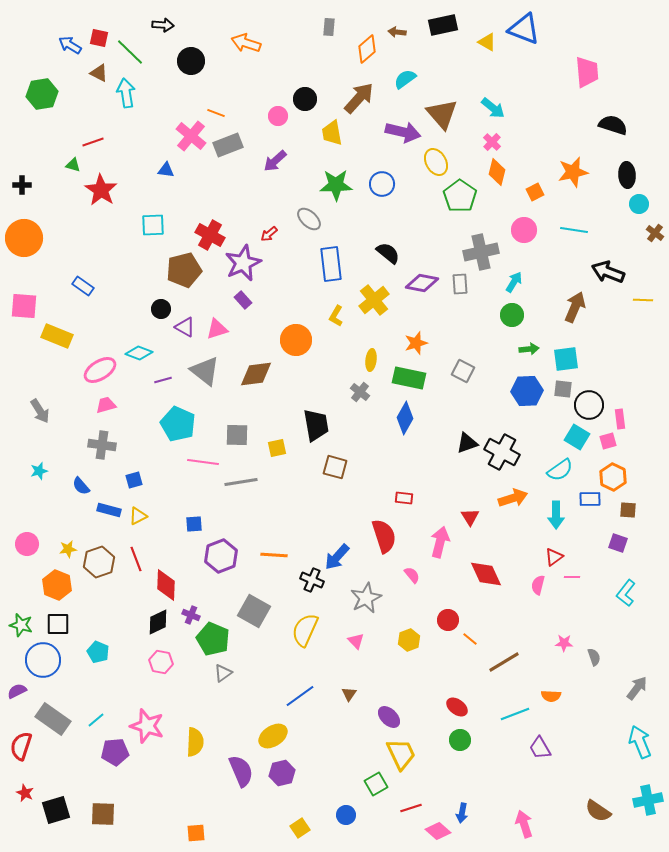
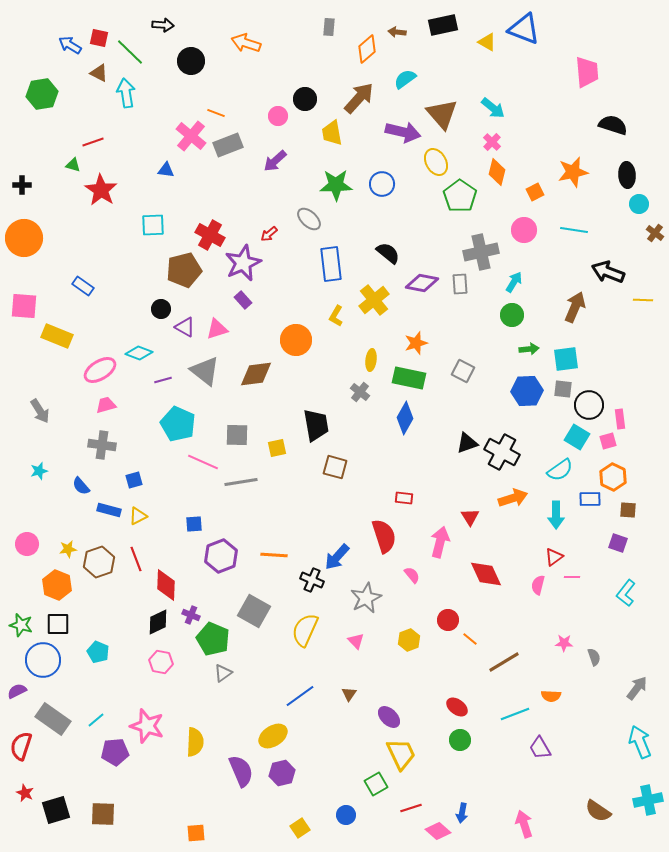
pink line at (203, 462): rotated 16 degrees clockwise
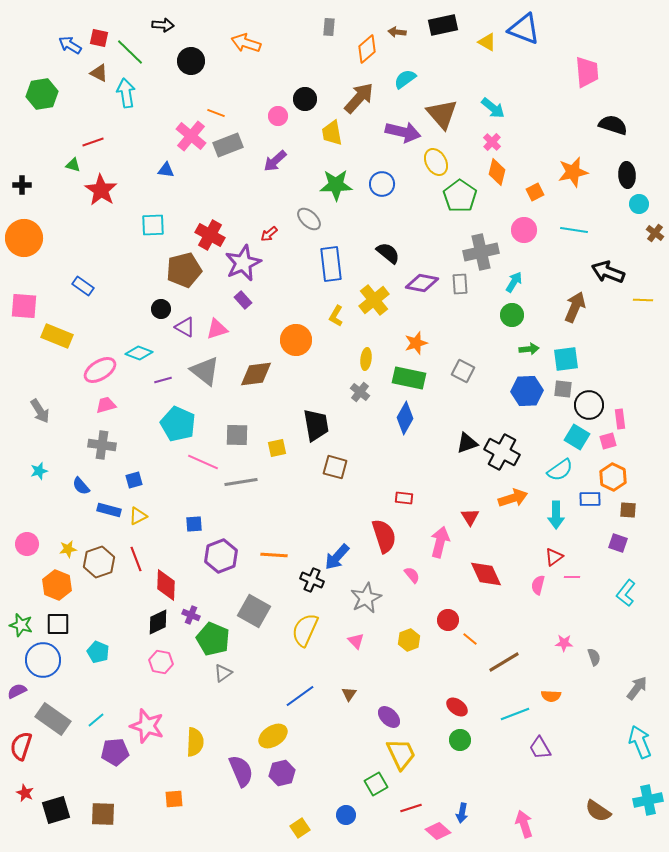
yellow ellipse at (371, 360): moved 5 px left, 1 px up
orange square at (196, 833): moved 22 px left, 34 px up
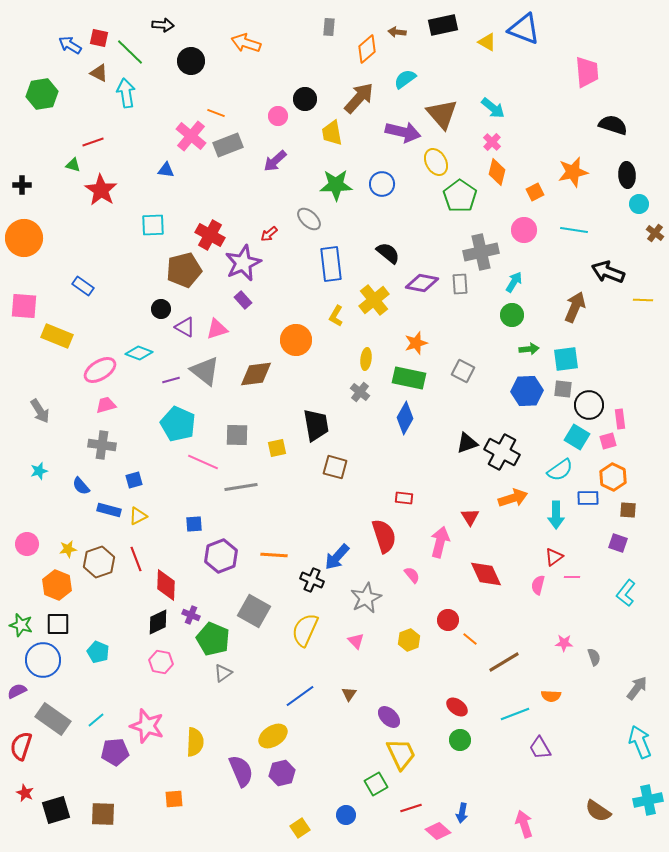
purple line at (163, 380): moved 8 px right
gray line at (241, 482): moved 5 px down
blue rectangle at (590, 499): moved 2 px left, 1 px up
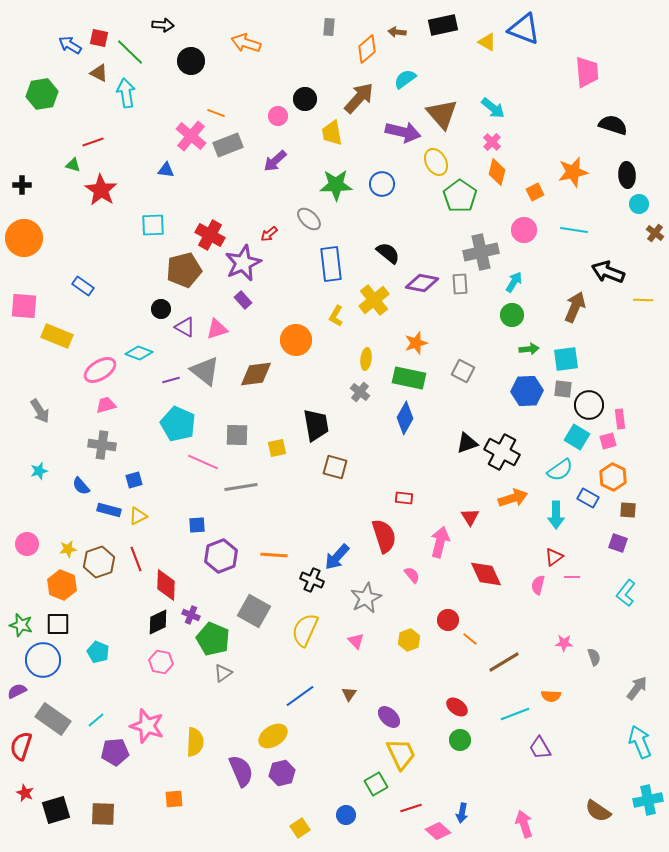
blue rectangle at (588, 498): rotated 30 degrees clockwise
blue square at (194, 524): moved 3 px right, 1 px down
orange hexagon at (57, 585): moved 5 px right
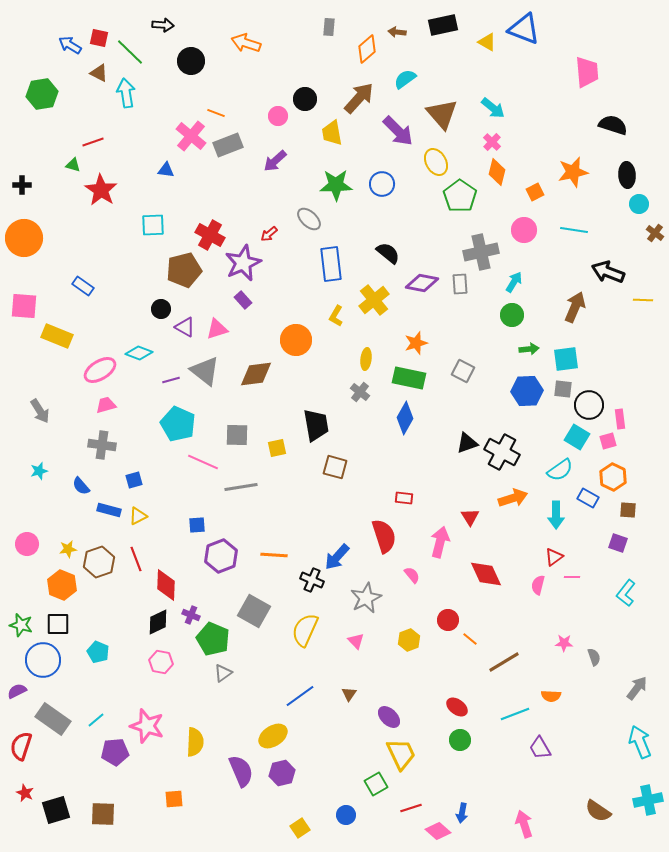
purple arrow at (403, 132): moved 5 px left, 1 px up; rotated 32 degrees clockwise
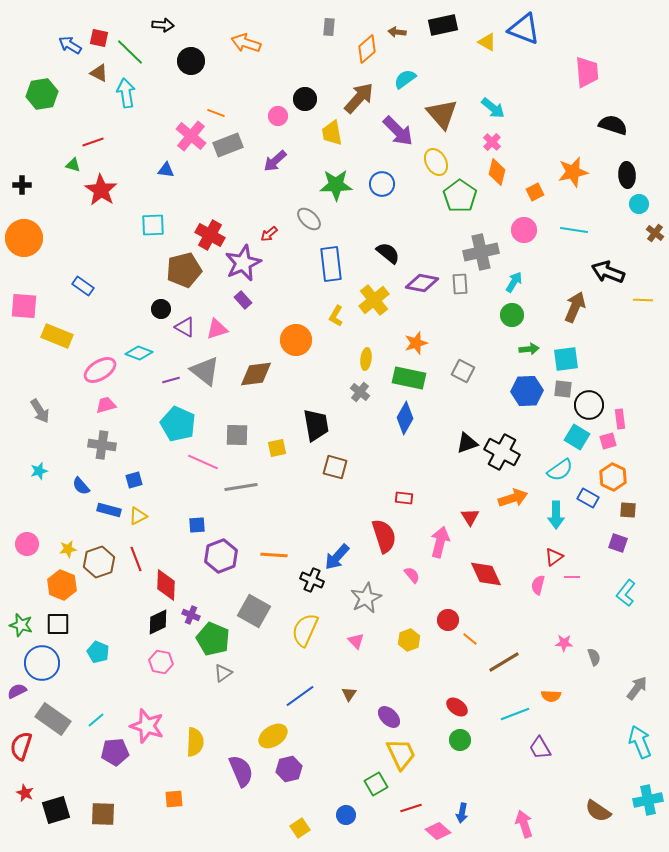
blue circle at (43, 660): moved 1 px left, 3 px down
purple hexagon at (282, 773): moved 7 px right, 4 px up
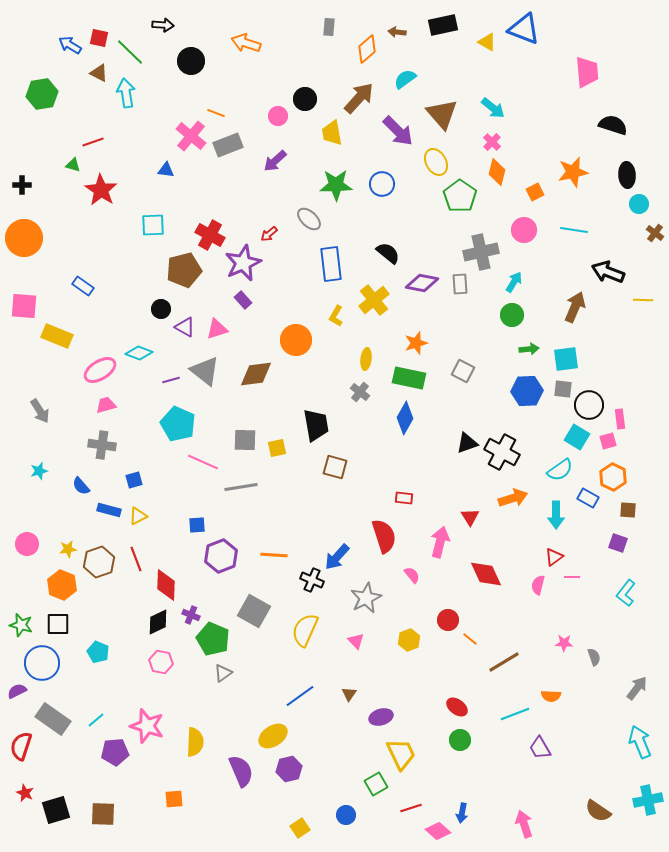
gray square at (237, 435): moved 8 px right, 5 px down
purple ellipse at (389, 717): moved 8 px left; rotated 60 degrees counterclockwise
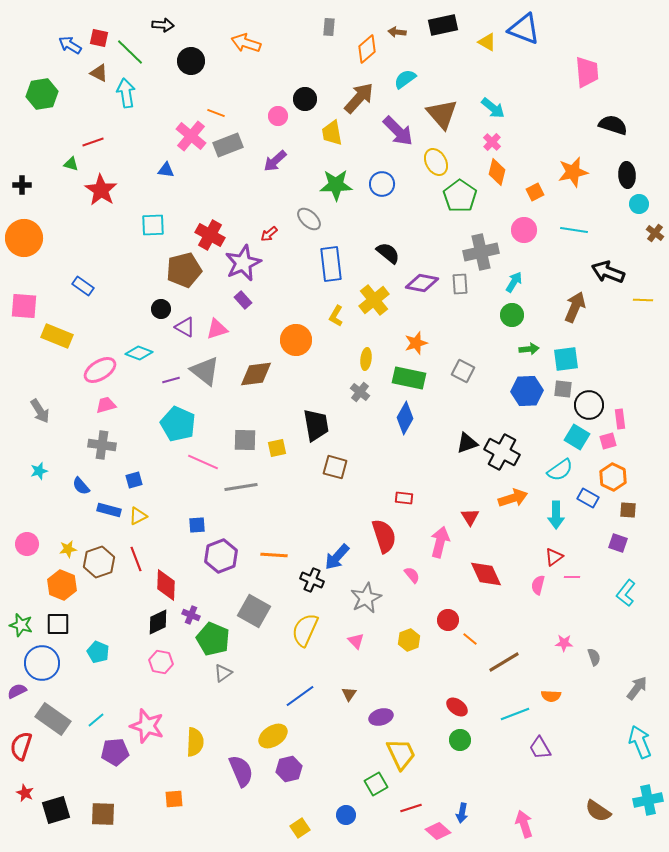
green triangle at (73, 165): moved 2 px left, 1 px up
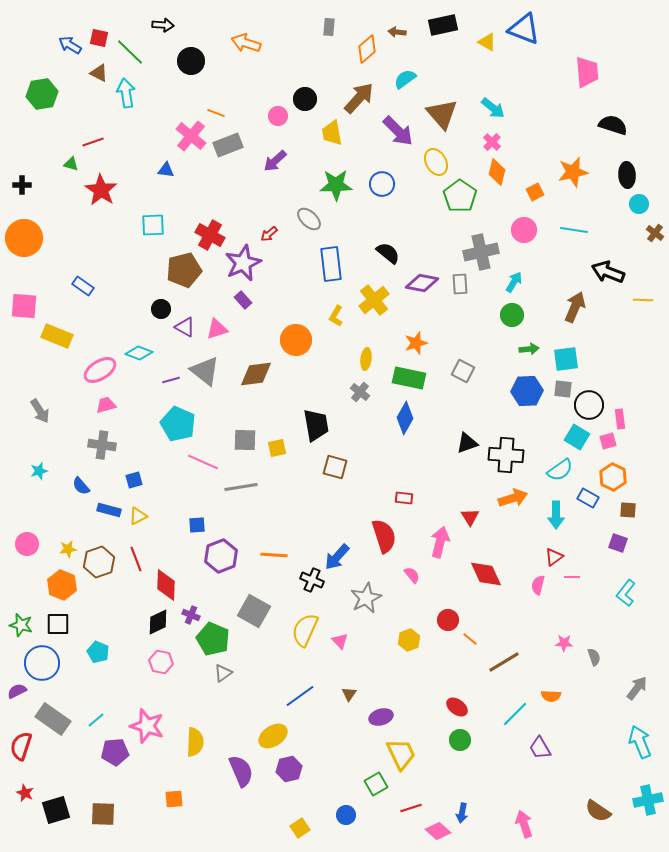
black cross at (502, 452): moved 4 px right, 3 px down; rotated 24 degrees counterclockwise
pink triangle at (356, 641): moved 16 px left
cyan line at (515, 714): rotated 24 degrees counterclockwise
